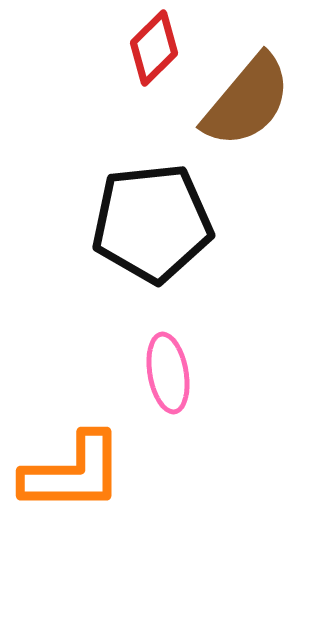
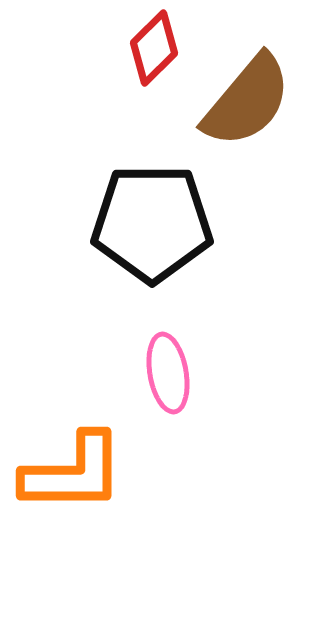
black pentagon: rotated 6 degrees clockwise
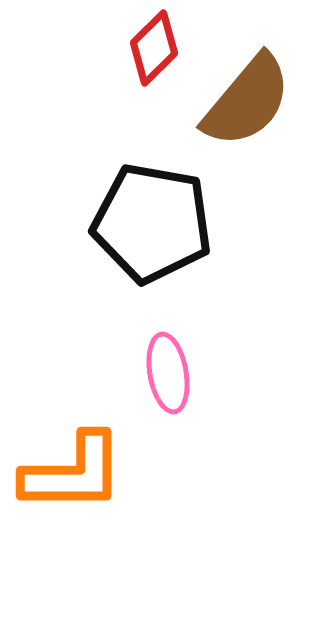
black pentagon: rotated 10 degrees clockwise
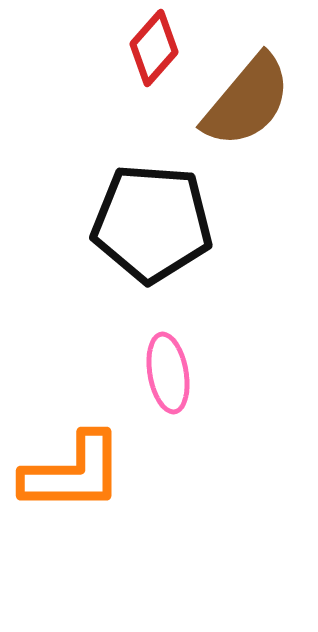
red diamond: rotated 4 degrees counterclockwise
black pentagon: rotated 6 degrees counterclockwise
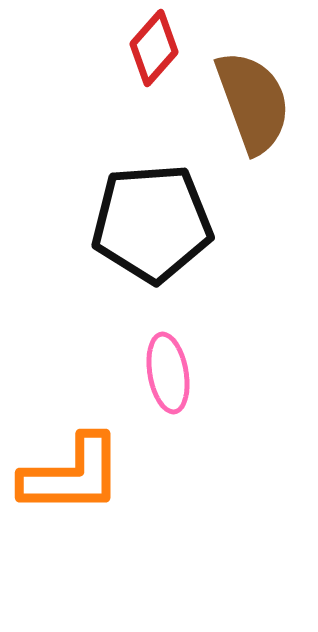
brown semicircle: moved 6 px right, 1 px down; rotated 60 degrees counterclockwise
black pentagon: rotated 8 degrees counterclockwise
orange L-shape: moved 1 px left, 2 px down
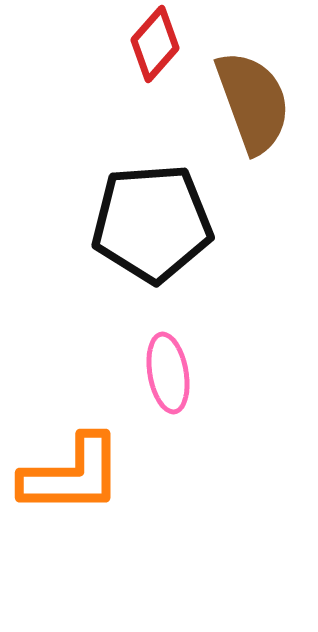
red diamond: moved 1 px right, 4 px up
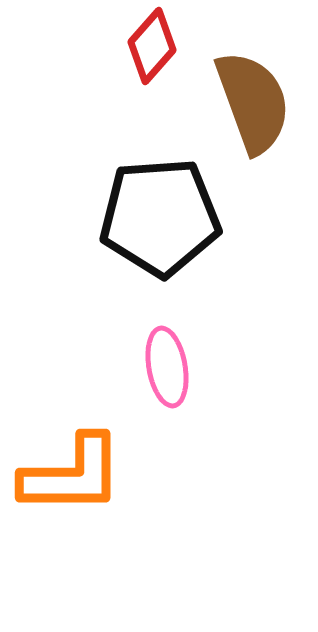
red diamond: moved 3 px left, 2 px down
black pentagon: moved 8 px right, 6 px up
pink ellipse: moved 1 px left, 6 px up
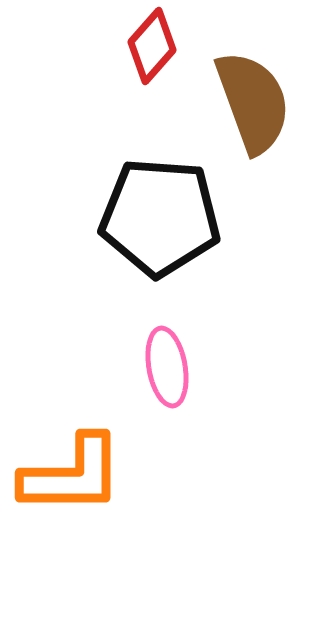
black pentagon: rotated 8 degrees clockwise
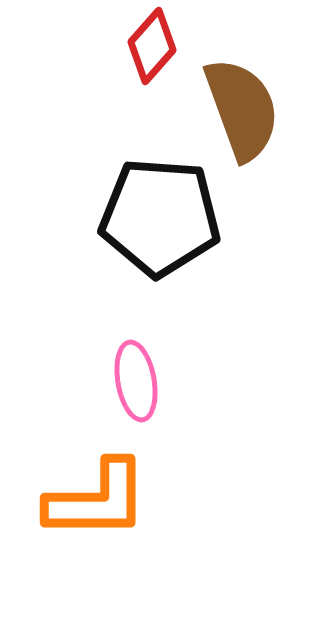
brown semicircle: moved 11 px left, 7 px down
pink ellipse: moved 31 px left, 14 px down
orange L-shape: moved 25 px right, 25 px down
